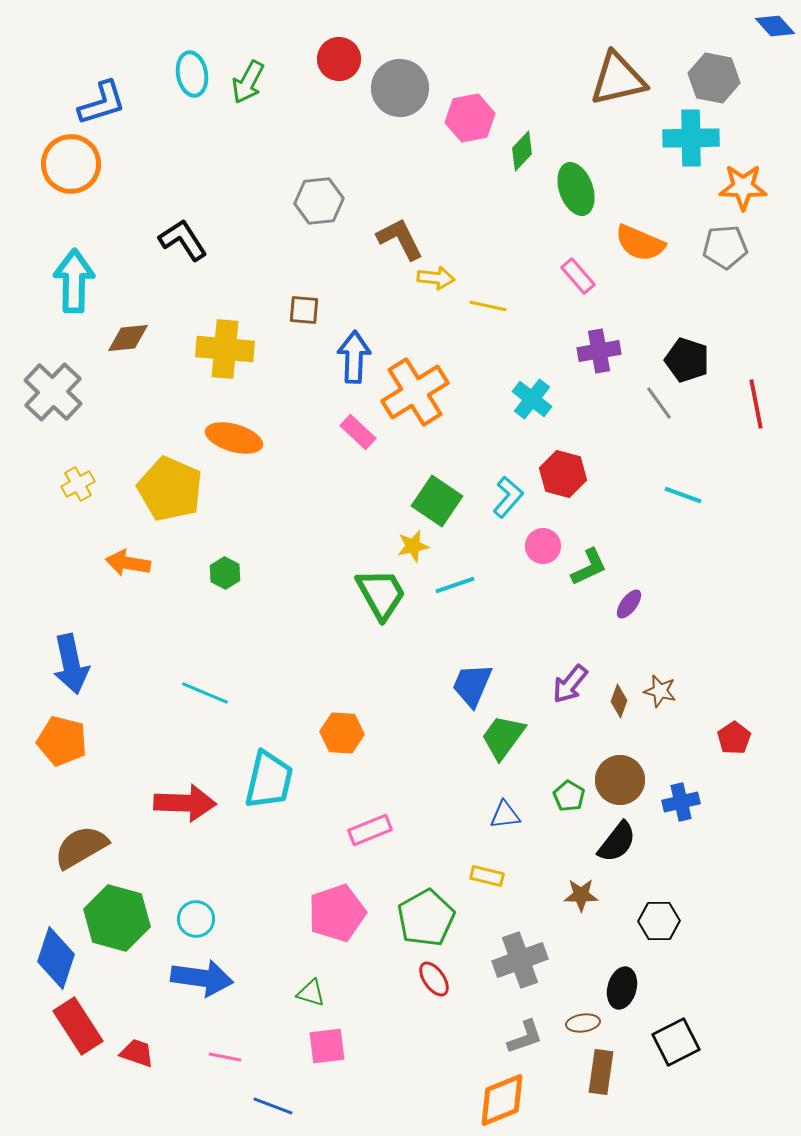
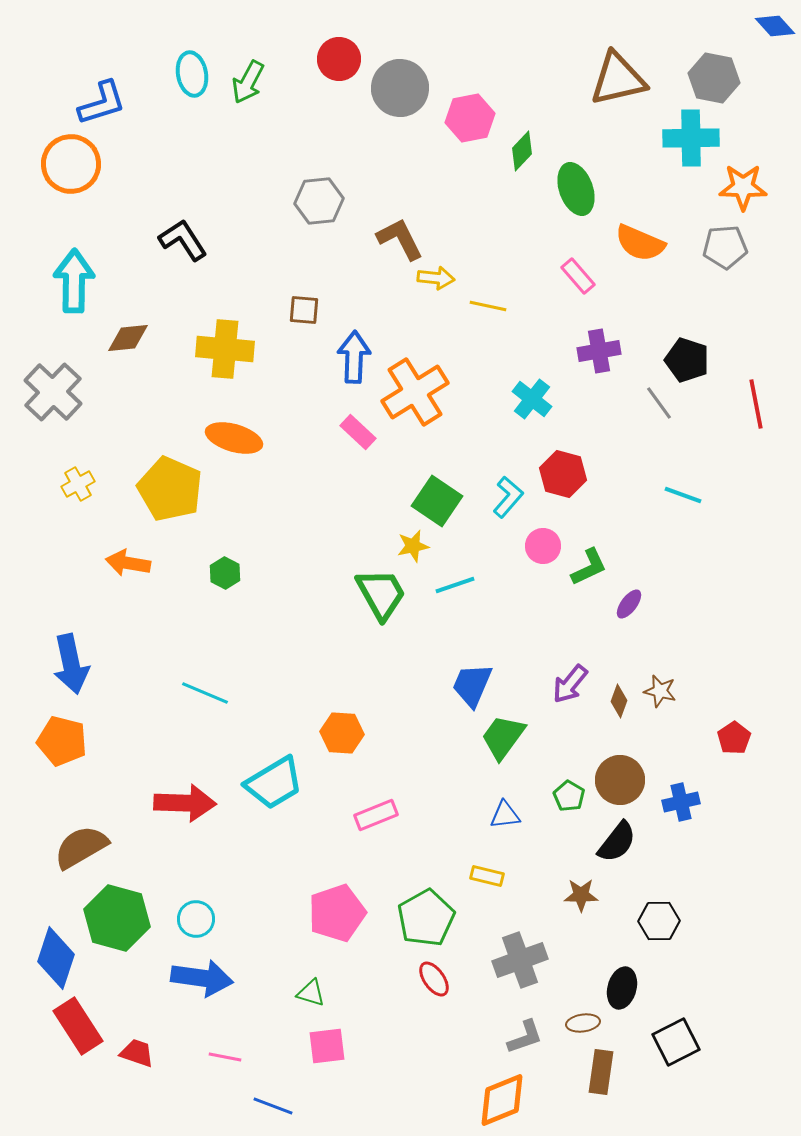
cyan trapezoid at (269, 780): moved 5 px right, 3 px down; rotated 46 degrees clockwise
pink rectangle at (370, 830): moved 6 px right, 15 px up
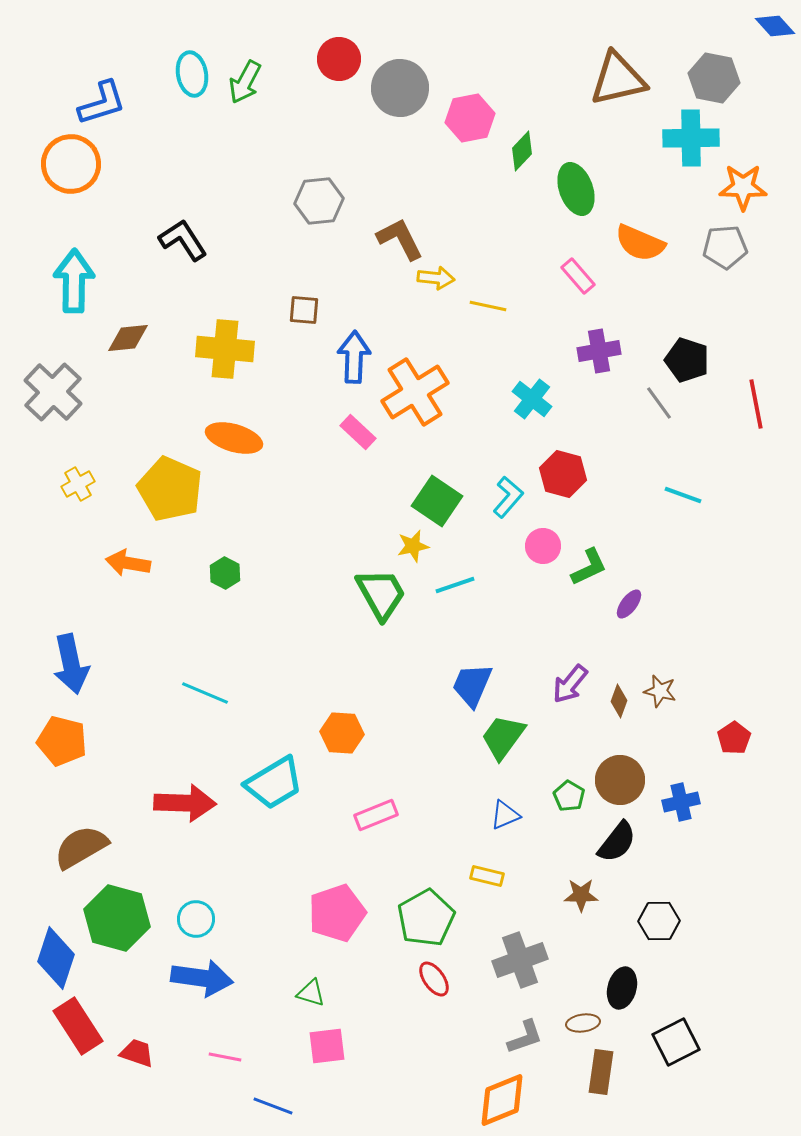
green arrow at (248, 82): moved 3 px left
blue triangle at (505, 815): rotated 16 degrees counterclockwise
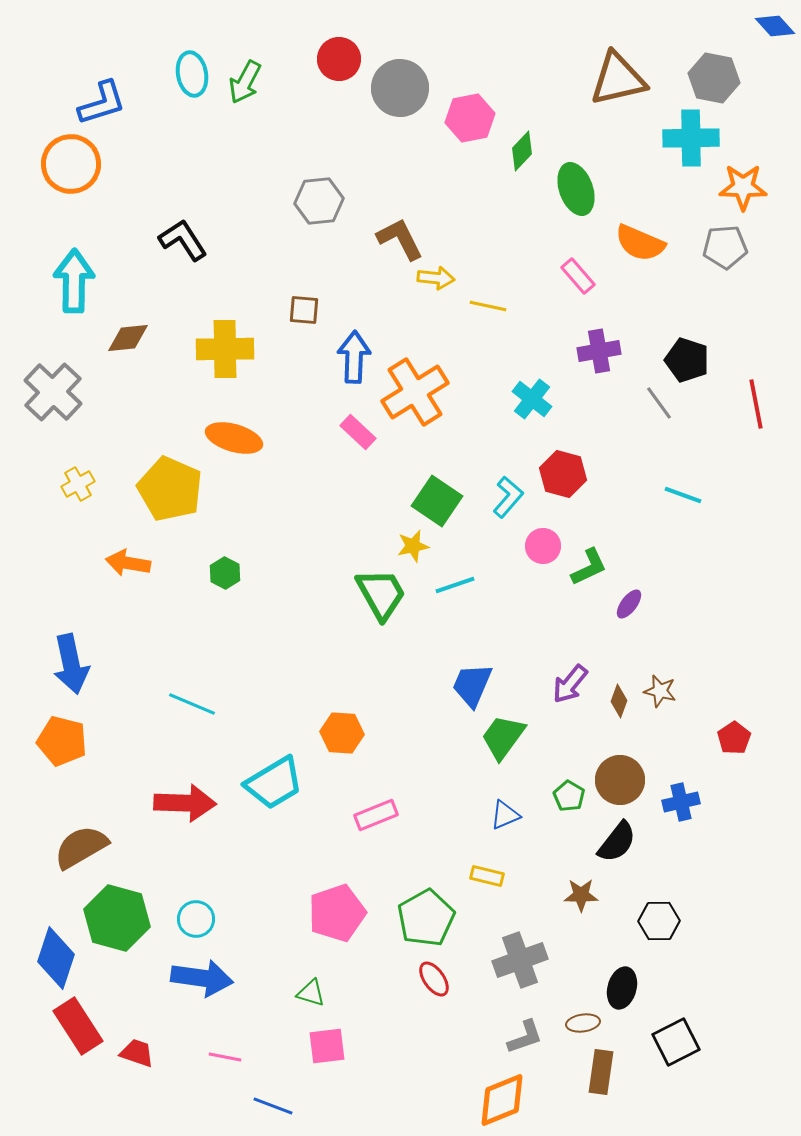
yellow cross at (225, 349): rotated 6 degrees counterclockwise
cyan line at (205, 693): moved 13 px left, 11 px down
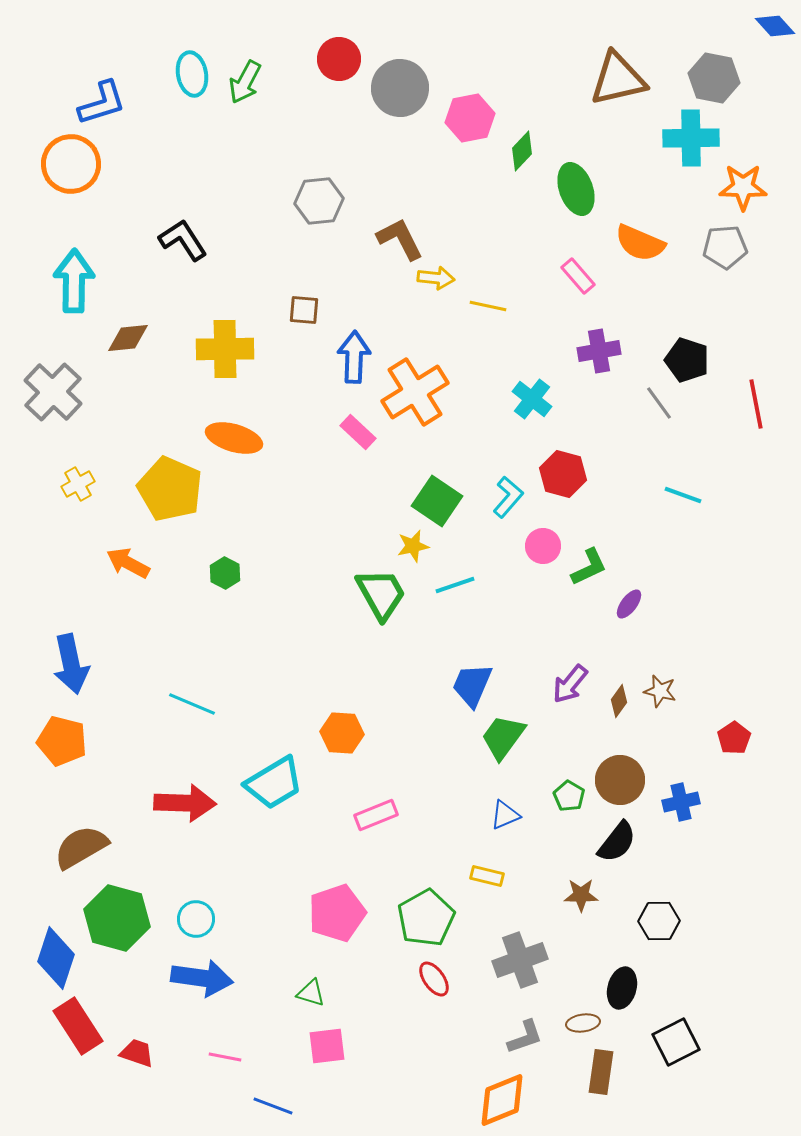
orange arrow at (128, 563): rotated 18 degrees clockwise
brown diamond at (619, 701): rotated 16 degrees clockwise
